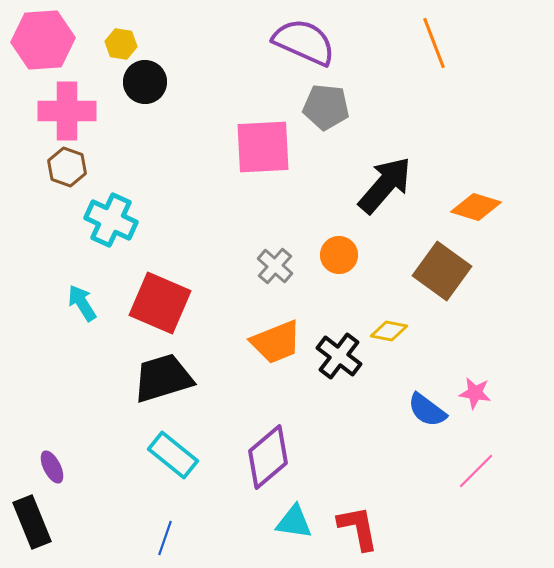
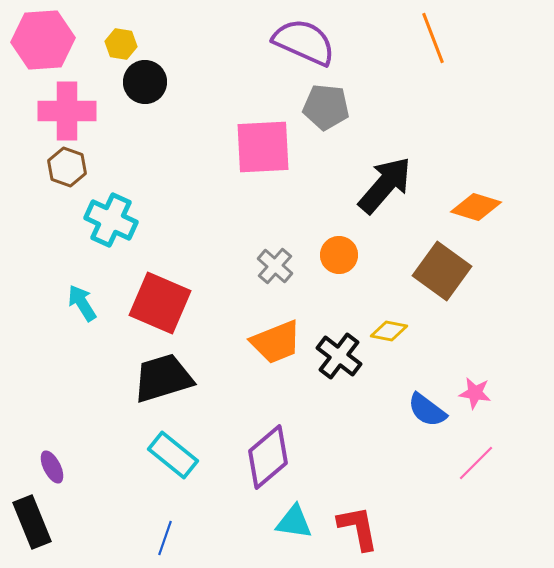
orange line: moved 1 px left, 5 px up
pink line: moved 8 px up
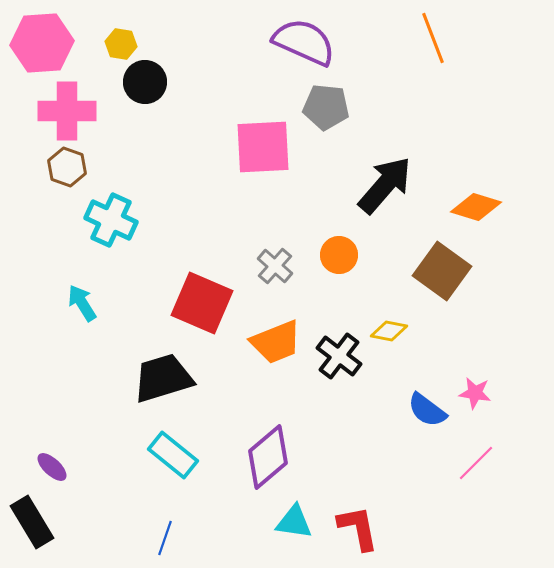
pink hexagon: moved 1 px left, 3 px down
red square: moved 42 px right
purple ellipse: rotated 20 degrees counterclockwise
black rectangle: rotated 9 degrees counterclockwise
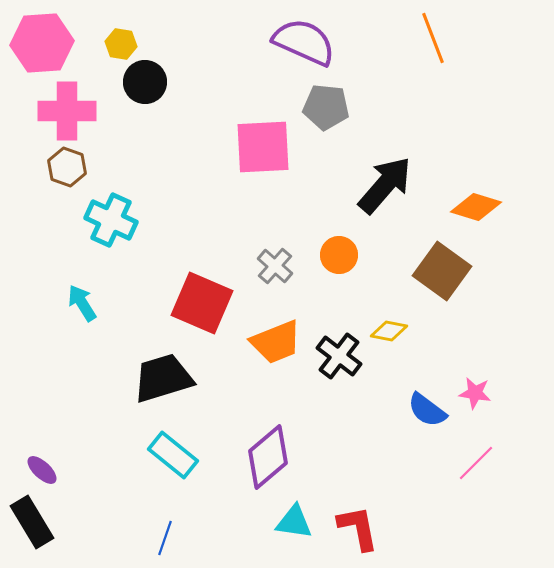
purple ellipse: moved 10 px left, 3 px down
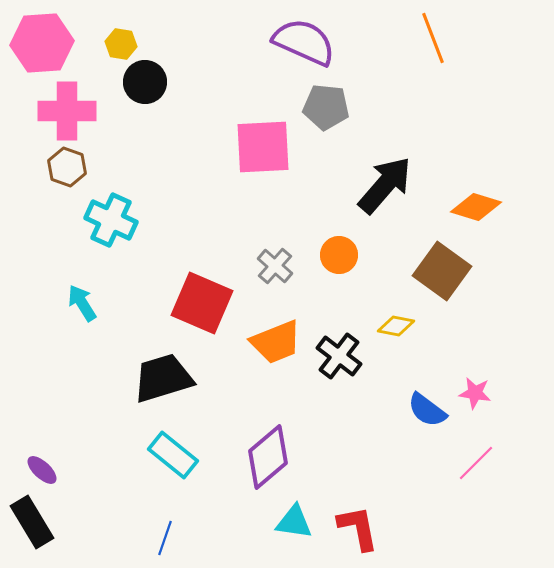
yellow diamond: moved 7 px right, 5 px up
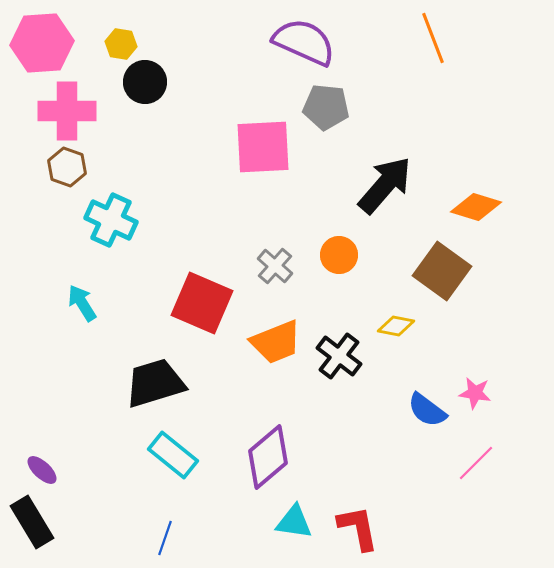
black trapezoid: moved 8 px left, 5 px down
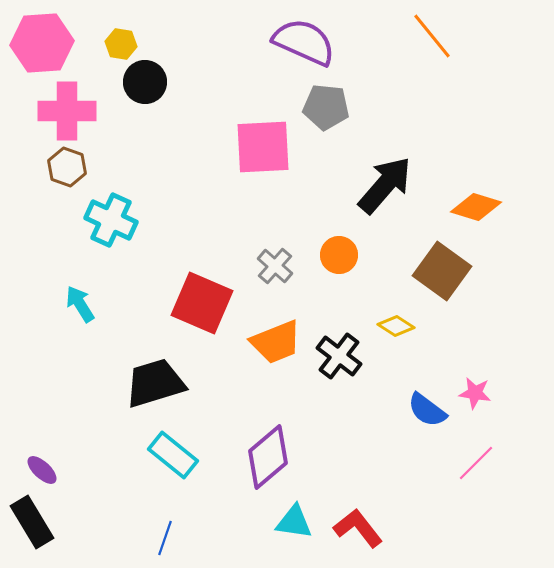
orange line: moved 1 px left, 2 px up; rotated 18 degrees counterclockwise
cyan arrow: moved 2 px left, 1 px down
yellow diamond: rotated 21 degrees clockwise
red L-shape: rotated 27 degrees counterclockwise
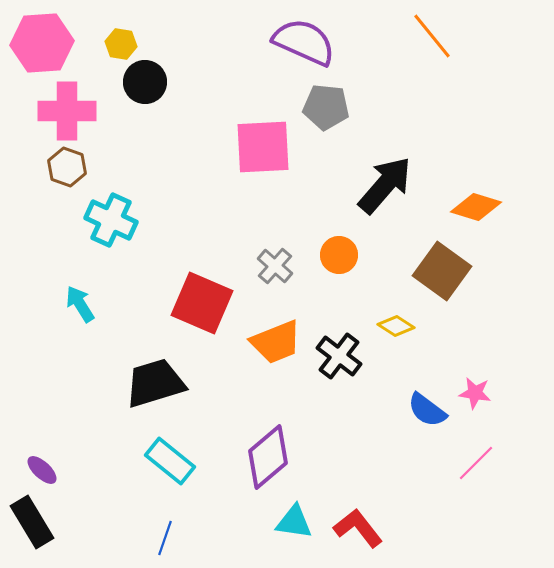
cyan rectangle: moved 3 px left, 6 px down
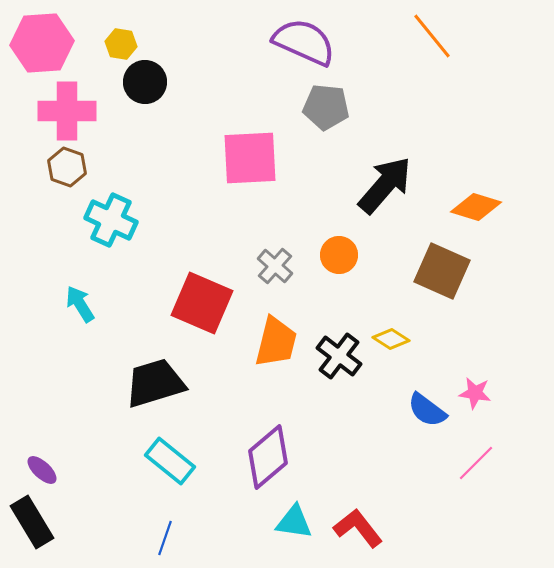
pink square: moved 13 px left, 11 px down
brown square: rotated 12 degrees counterclockwise
yellow diamond: moved 5 px left, 13 px down
orange trapezoid: rotated 54 degrees counterclockwise
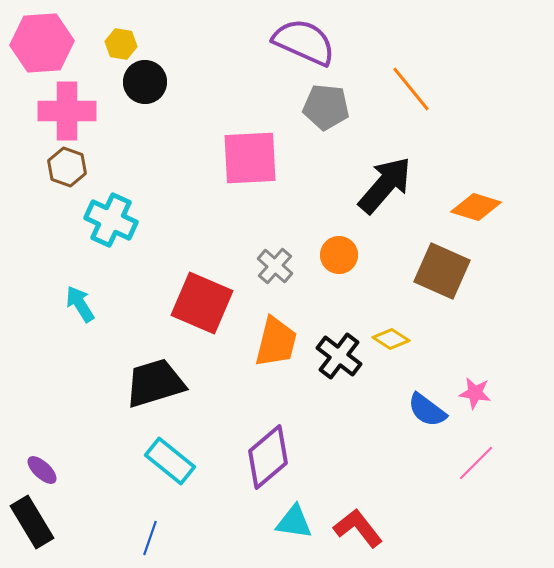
orange line: moved 21 px left, 53 px down
blue line: moved 15 px left
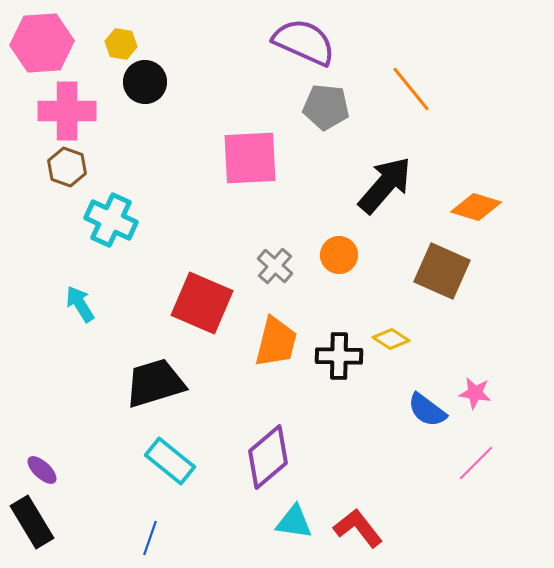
black cross: rotated 36 degrees counterclockwise
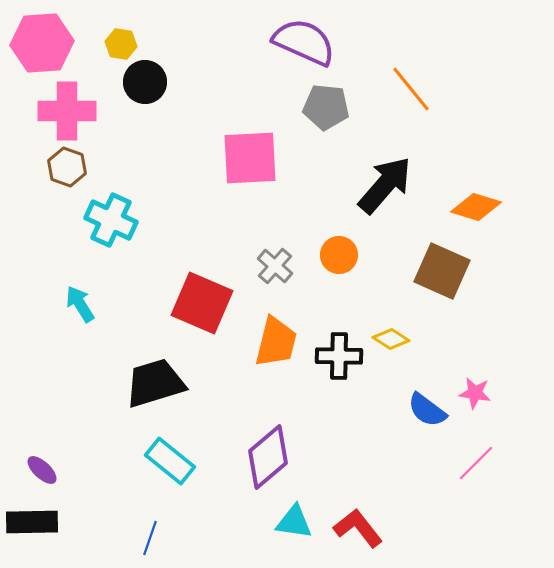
black rectangle: rotated 60 degrees counterclockwise
